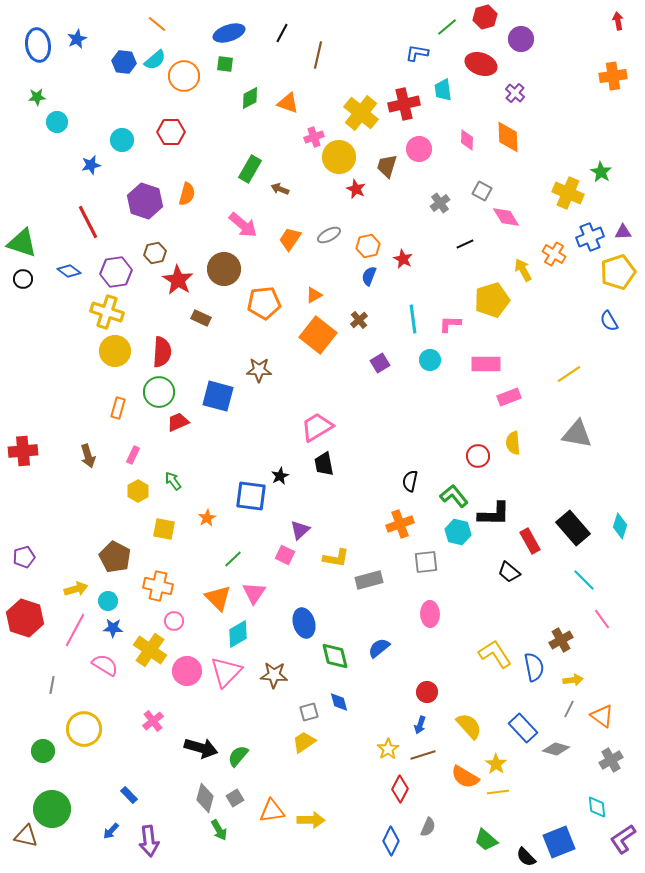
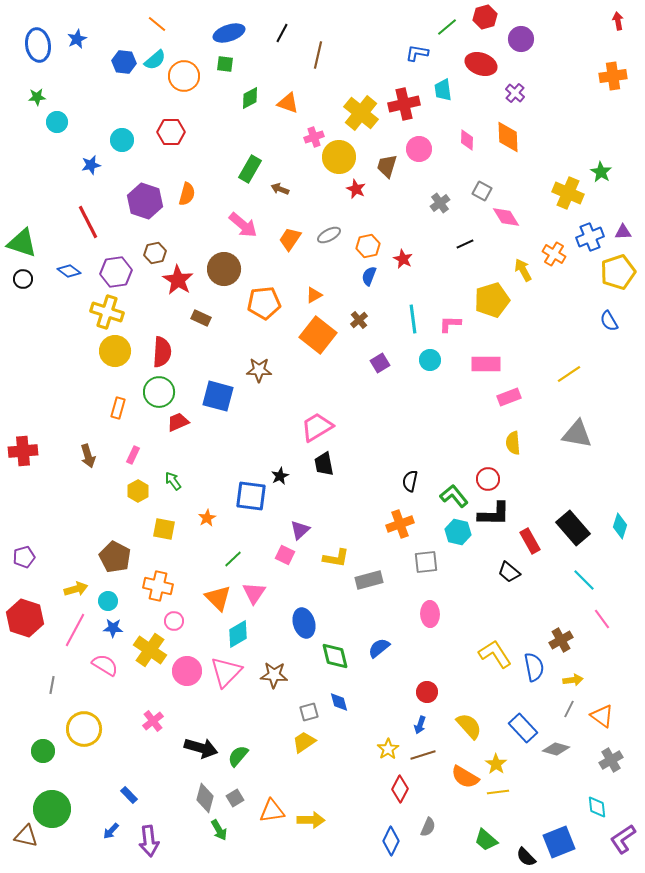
red circle at (478, 456): moved 10 px right, 23 px down
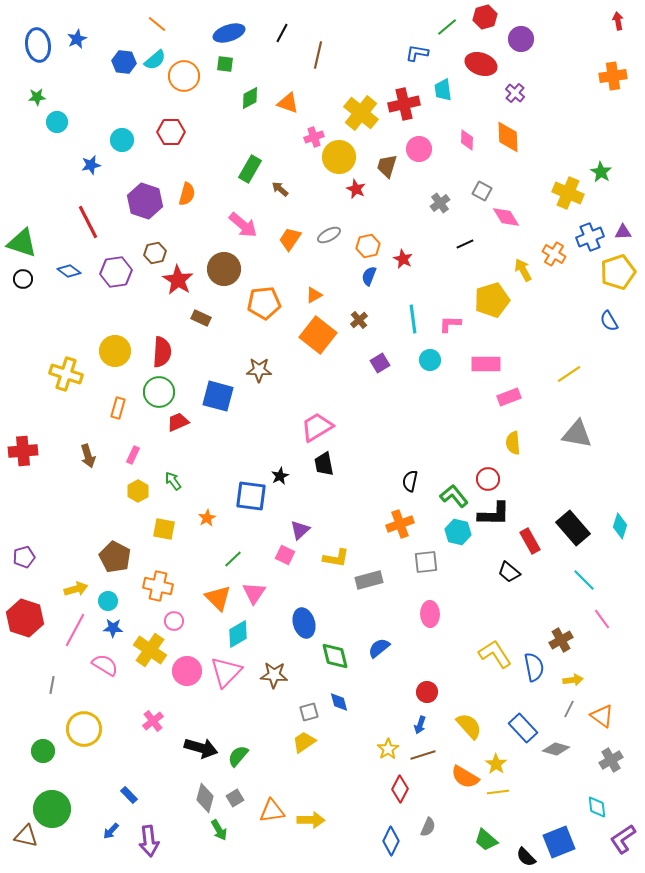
brown arrow at (280, 189): rotated 18 degrees clockwise
yellow cross at (107, 312): moved 41 px left, 62 px down
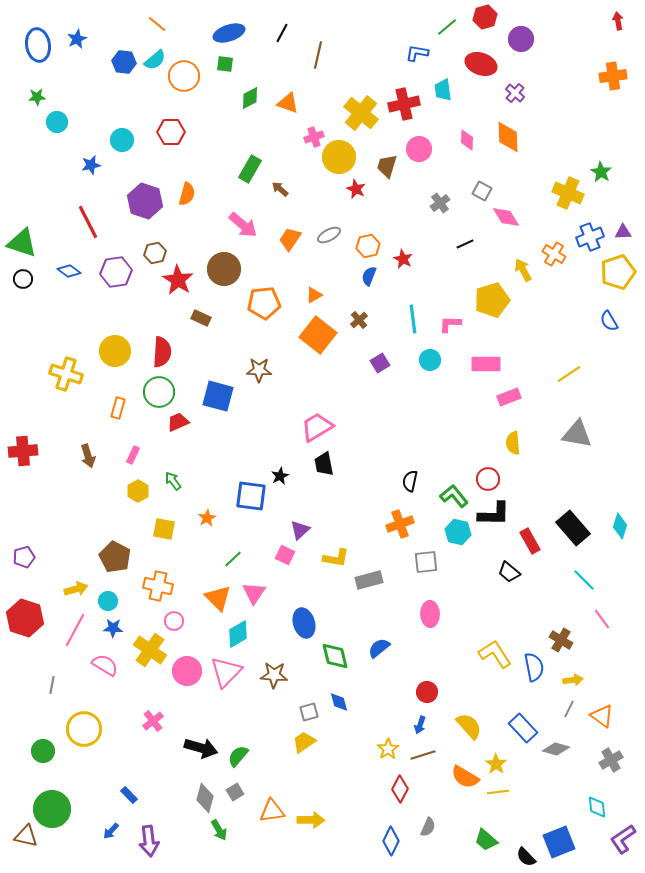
brown cross at (561, 640): rotated 30 degrees counterclockwise
gray square at (235, 798): moved 6 px up
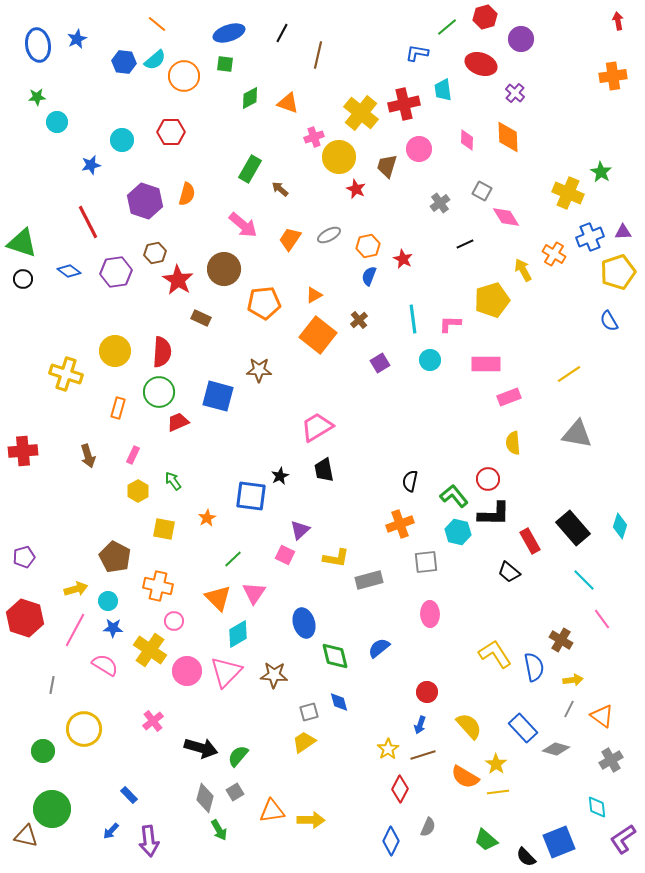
black trapezoid at (324, 464): moved 6 px down
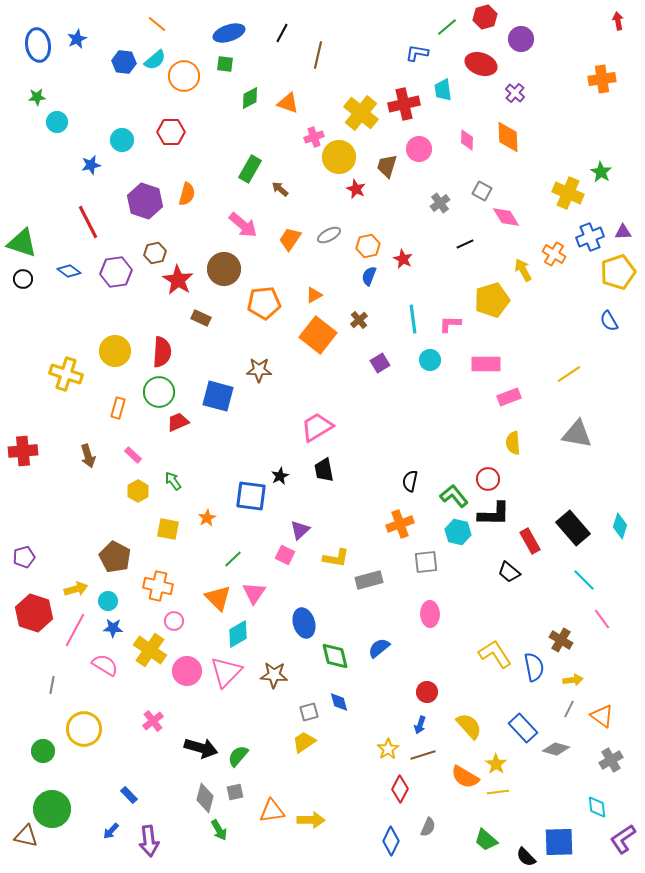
orange cross at (613, 76): moved 11 px left, 3 px down
pink rectangle at (133, 455): rotated 72 degrees counterclockwise
yellow square at (164, 529): moved 4 px right
red hexagon at (25, 618): moved 9 px right, 5 px up
gray square at (235, 792): rotated 18 degrees clockwise
blue square at (559, 842): rotated 20 degrees clockwise
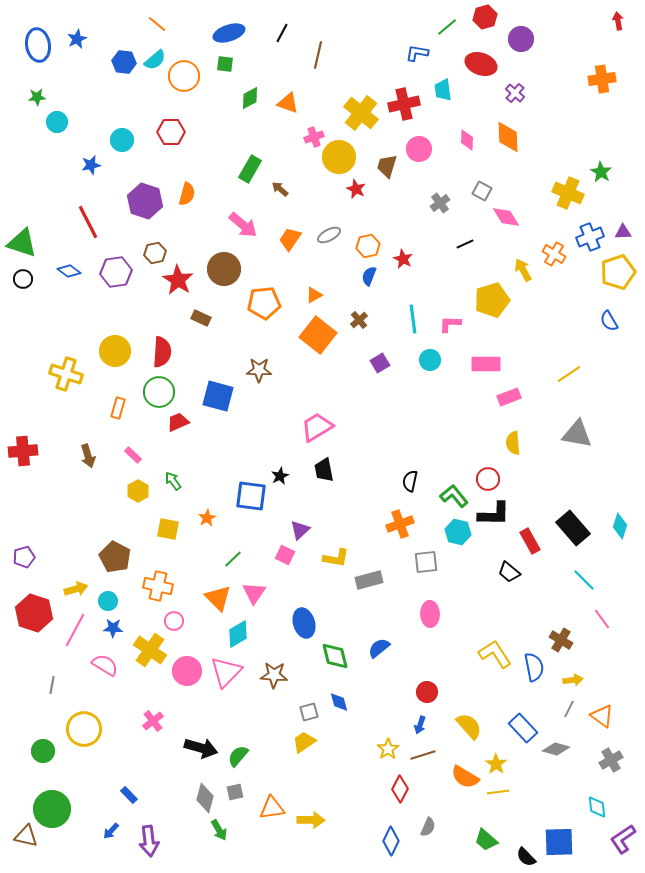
orange triangle at (272, 811): moved 3 px up
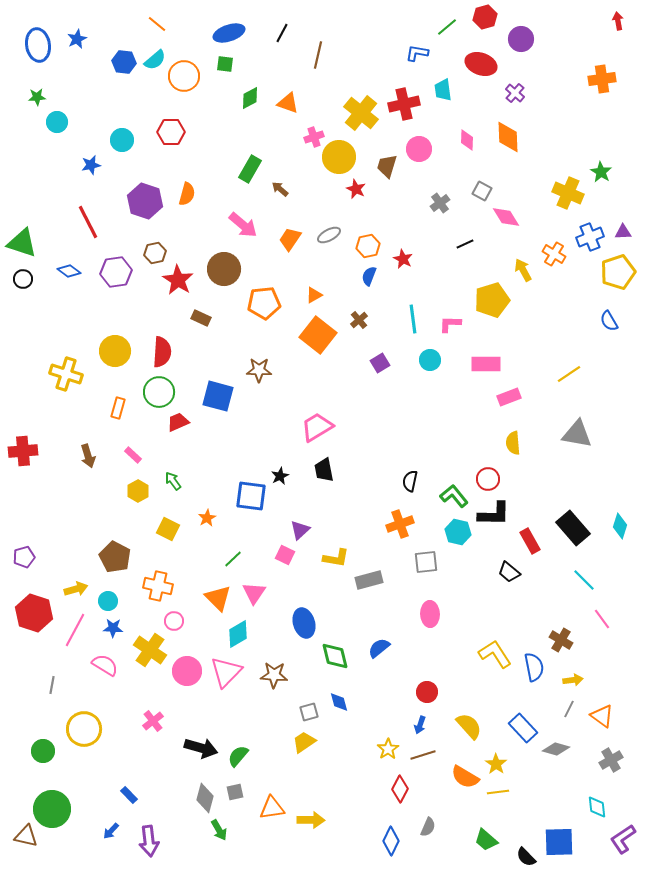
yellow square at (168, 529): rotated 15 degrees clockwise
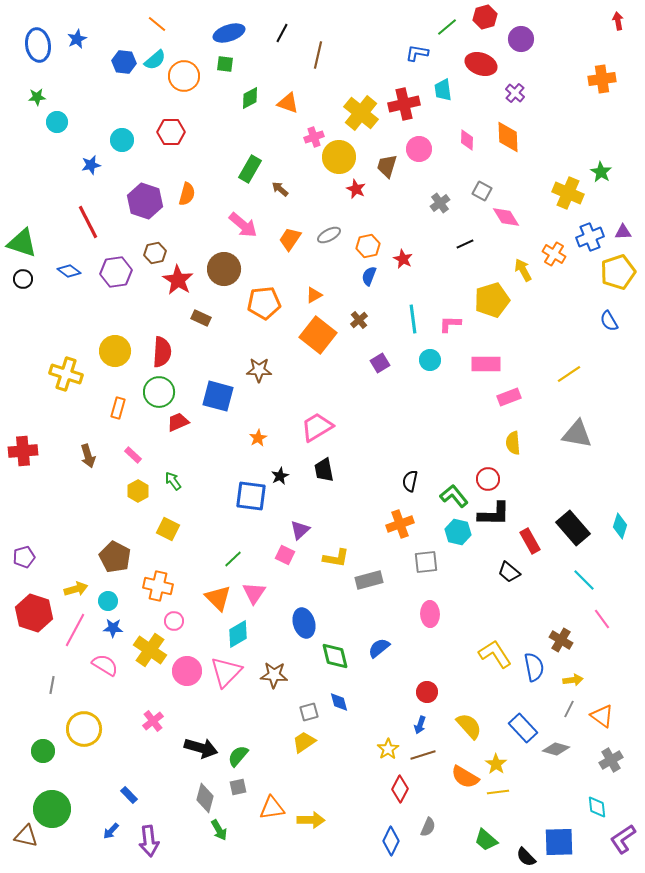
orange star at (207, 518): moved 51 px right, 80 px up
gray square at (235, 792): moved 3 px right, 5 px up
